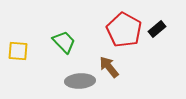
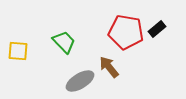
red pentagon: moved 2 px right, 2 px down; rotated 20 degrees counterclockwise
gray ellipse: rotated 28 degrees counterclockwise
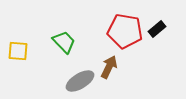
red pentagon: moved 1 px left, 1 px up
brown arrow: rotated 65 degrees clockwise
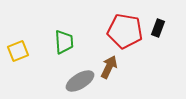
black rectangle: moved 1 px right, 1 px up; rotated 30 degrees counterclockwise
green trapezoid: rotated 40 degrees clockwise
yellow square: rotated 25 degrees counterclockwise
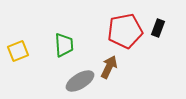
red pentagon: rotated 20 degrees counterclockwise
green trapezoid: moved 3 px down
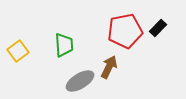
black rectangle: rotated 24 degrees clockwise
yellow square: rotated 15 degrees counterclockwise
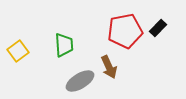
brown arrow: rotated 130 degrees clockwise
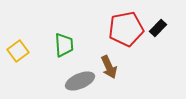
red pentagon: moved 1 px right, 2 px up
gray ellipse: rotated 8 degrees clockwise
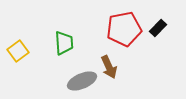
red pentagon: moved 2 px left
green trapezoid: moved 2 px up
gray ellipse: moved 2 px right
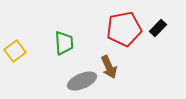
yellow square: moved 3 px left
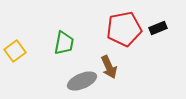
black rectangle: rotated 24 degrees clockwise
green trapezoid: rotated 15 degrees clockwise
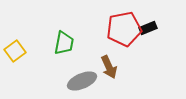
black rectangle: moved 10 px left
